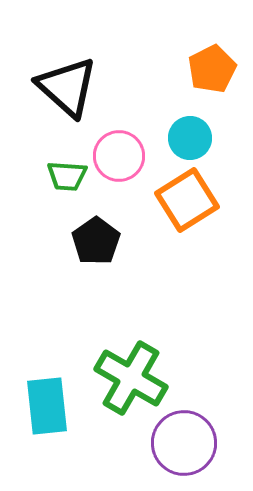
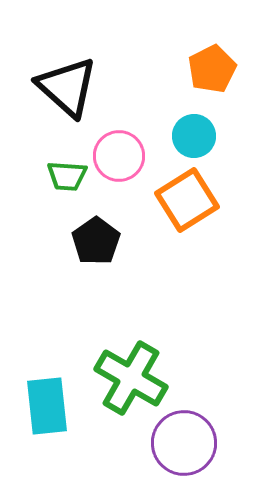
cyan circle: moved 4 px right, 2 px up
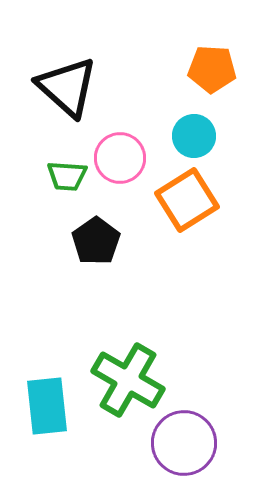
orange pentagon: rotated 30 degrees clockwise
pink circle: moved 1 px right, 2 px down
green cross: moved 3 px left, 2 px down
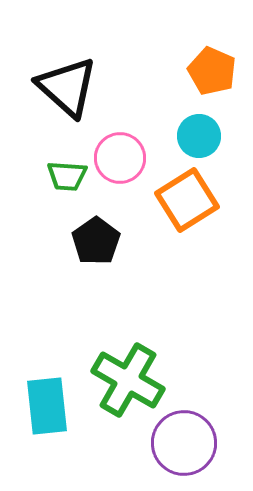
orange pentagon: moved 2 px down; rotated 21 degrees clockwise
cyan circle: moved 5 px right
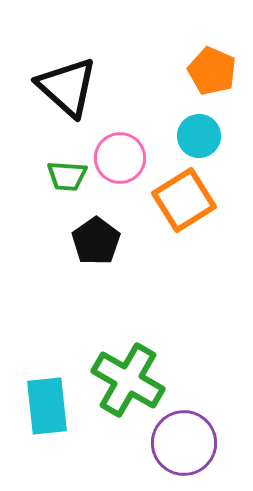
orange square: moved 3 px left
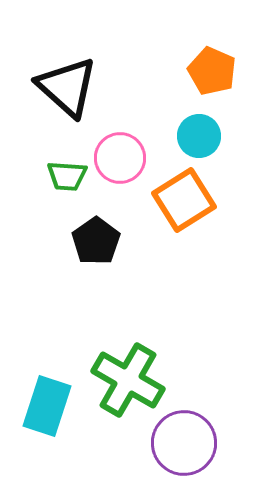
cyan rectangle: rotated 24 degrees clockwise
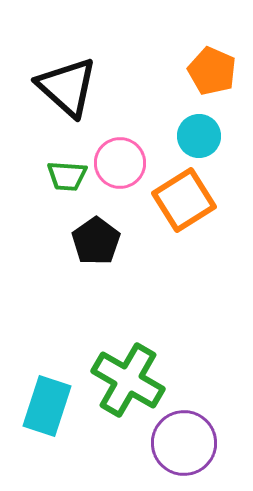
pink circle: moved 5 px down
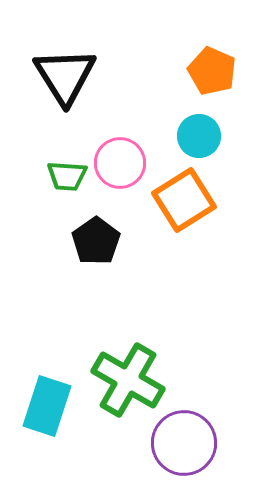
black triangle: moved 2 px left, 11 px up; rotated 16 degrees clockwise
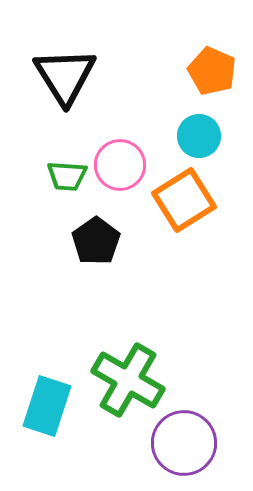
pink circle: moved 2 px down
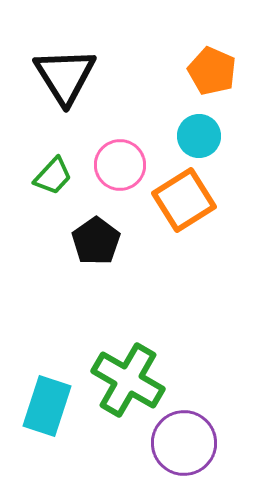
green trapezoid: moved 14 px left; rotated 51 degrees counterclockwise
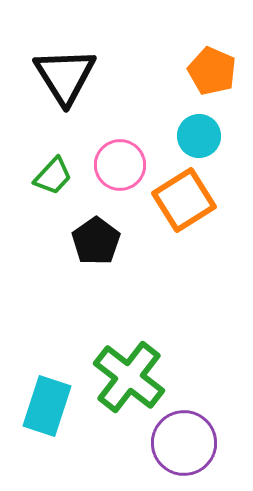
green cross: moved 1 px right, 3 px up; rotated 8 degrees clockwise
